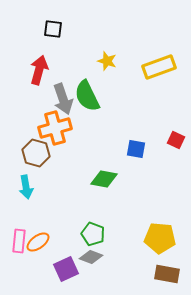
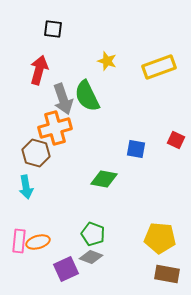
orange ellipse: rotated 20 degrees clockwise
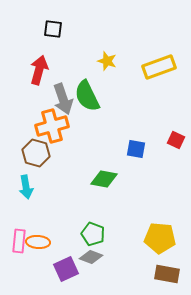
orange cross: moved 3 px left, 2 px up
orange ellipse: rotated 20 degrees clockwise
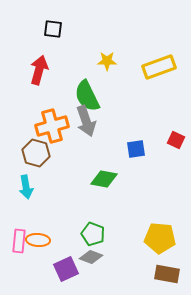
yellow star: rotated 18 degrees counterclockwise
gray arrow: moved 23 px right, 22 px down
blue square: rotated 18 degrees counterclockwise
orange ellipse: moved 2 px up
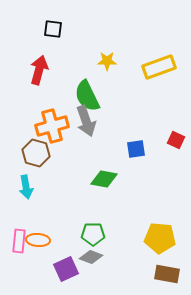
green pentagon: rotated 20 degrees counterclockwise
